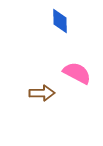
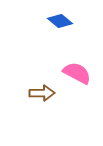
blue diamond: rotated 50 degrees counterclockwise
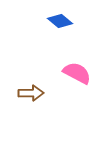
brown arrow: moved 11 px left
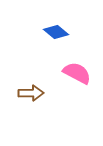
blue diamond: moved 4 px left, 11 px down
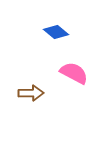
pink semicircle: moved 3 px left
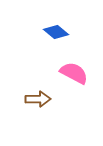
brown arrow: moved 7 px right, 6 px down
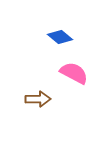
blue diamond: moved 4 px right, 5 px down
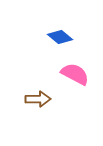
pink semicircle: moved 1 px right, 1 px down
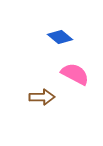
brown arrow: moved 4 px right, 2 px up
